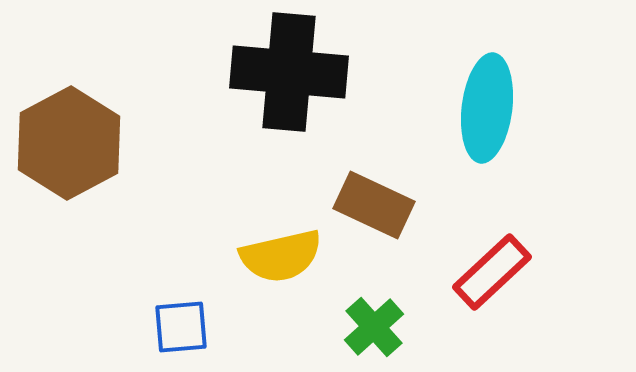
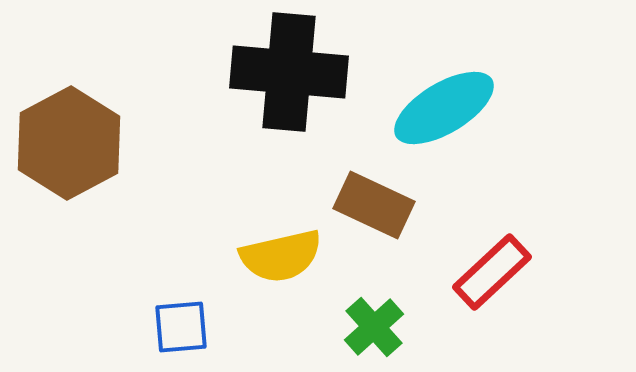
cyan ellipse: moved 43 px left; rotated 52 degrees clockwise
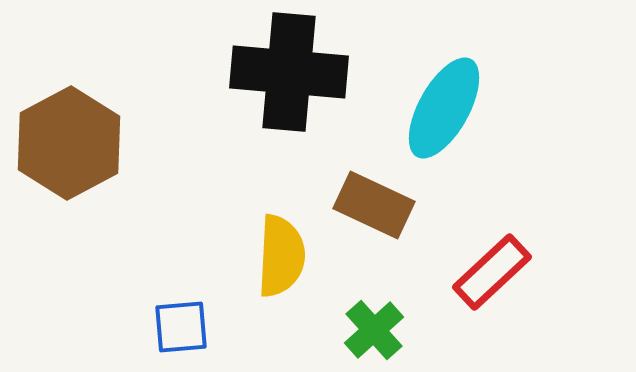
cyan ellipse: rotated 30 degrees counterclockwise
yellow semicircle: rotated 74 degrees counterclockwise
green cross: moved 3 px down
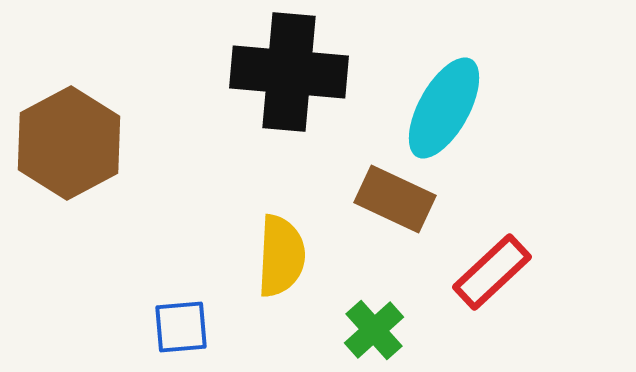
brown rectangle: moved 21 px right, 6 px up
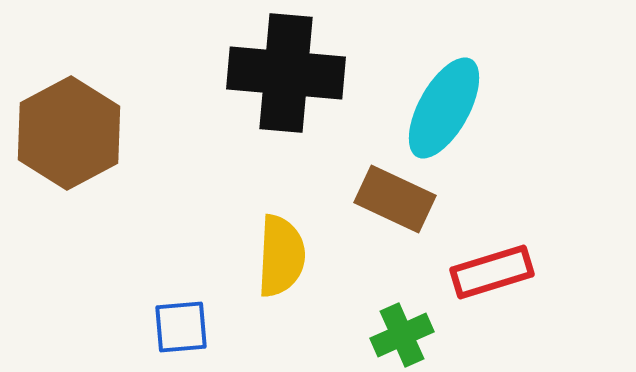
black cross: moved 3 px left, 1 px down
brown hexagon: moved 10 px up
red rectangle: rotated 26 degrees clockwise
green cross: moved 28 px right, 5 px down; rotated 18 degrees clockwise
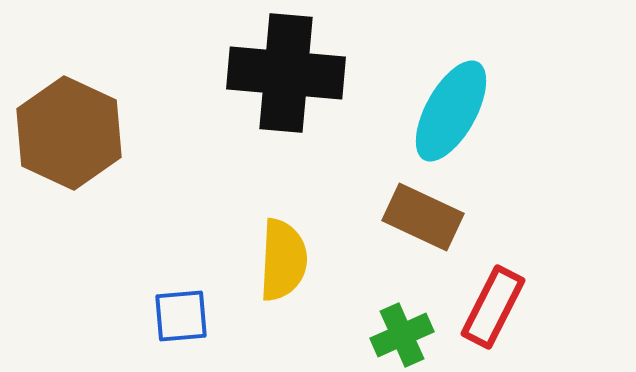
cyan ellipse: moved 7 px right, 3 px down
brown hexagon: rotated 7 degrees counterclockwise
brown rectangle: moved 28 px right, 18 px down
yellow semicircle: moved 2 px right, 4 px down
red rectangle: moved 1 px right, 35 px down; rotated 46 degrees counterclockwise
blue square: moved 11 px up
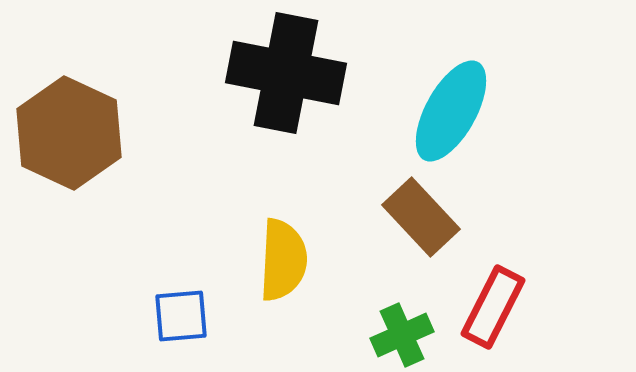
black cross: rotated 6 degrees clockwise
brown rectangle: moved 2 px left; rotated 22 degrees clockwise
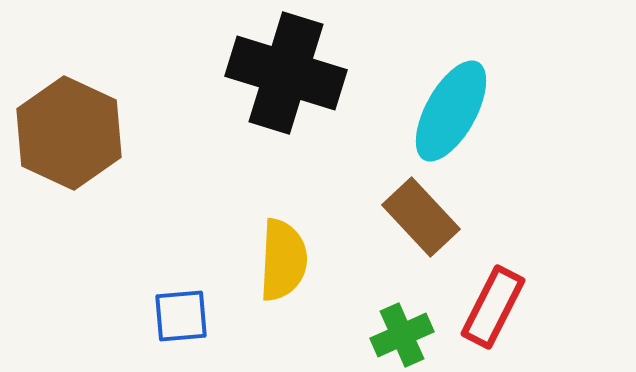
black cross: rotated 6 degrees clockwise
